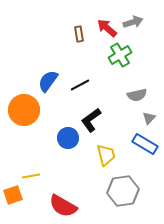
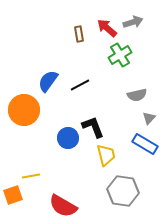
black L-shape: moved 2 px right, 7 px down; rotated 105 degrees clockwise
gray hexagon: rotated 16 degrees clockwise
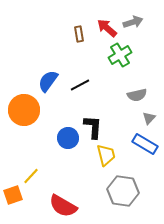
black L-shape: rotated 25 degrees clockwise
yellow line: rotated 36 degrees counterclockwise
